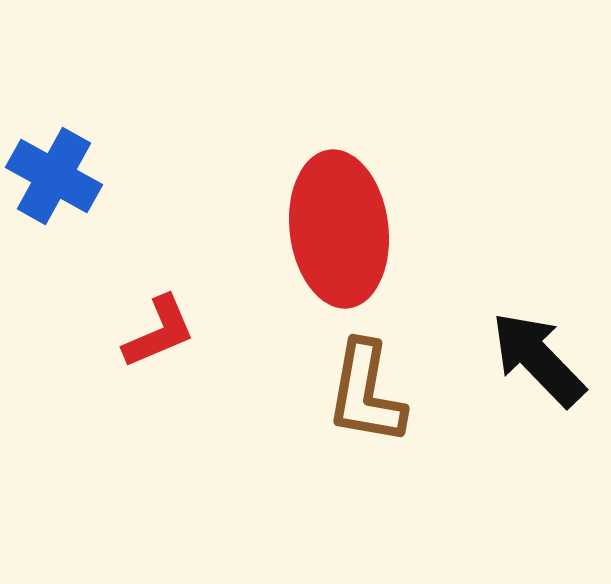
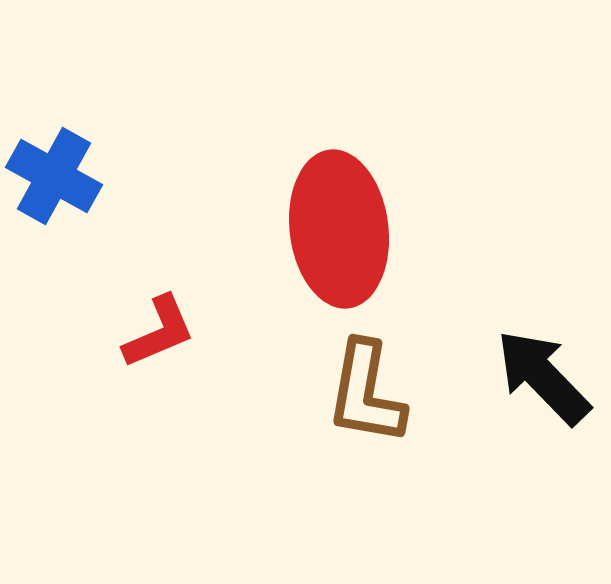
black arrow: moved 5 px right, 18 px down
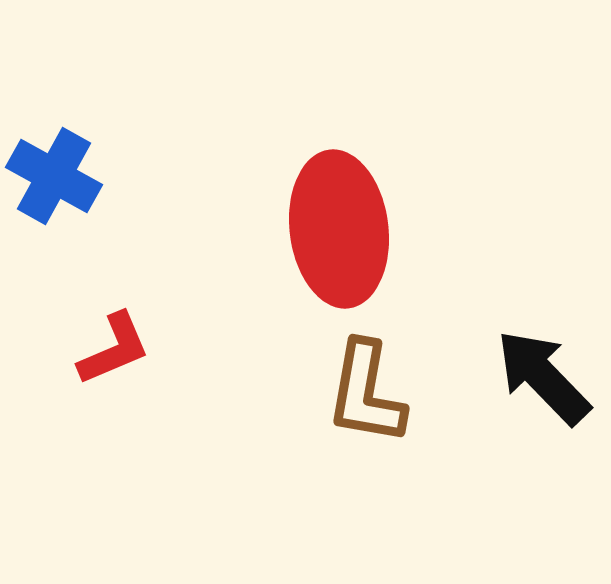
red L-shape: moved 45 px left, 17 px down
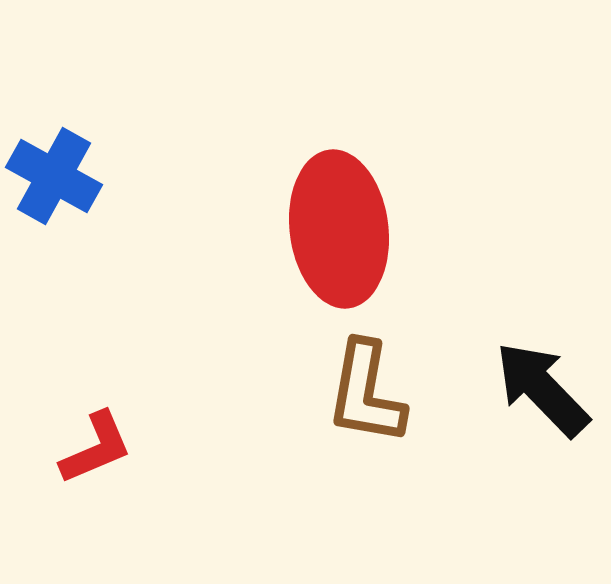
red L-shape: moved 18 px left, 99 px down
black arrow: moved 1 px left, 12 px down
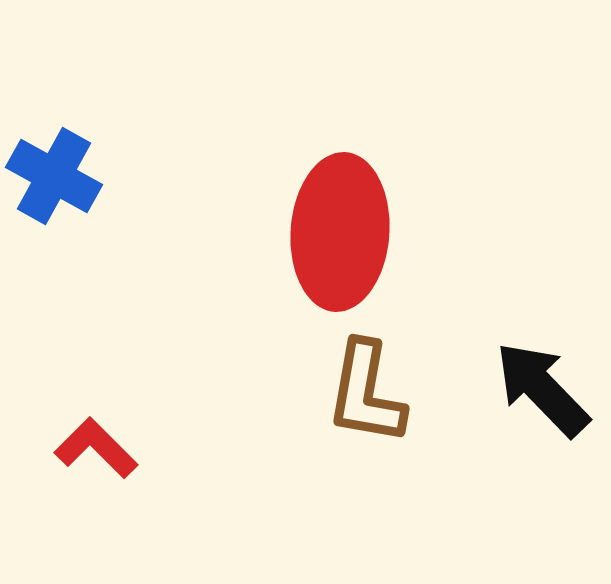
red ellipse: moved 1 px right, 3 px down; rotated 11 degrees clockwise
red L-shape: rotated 112 degrees counterclockwise
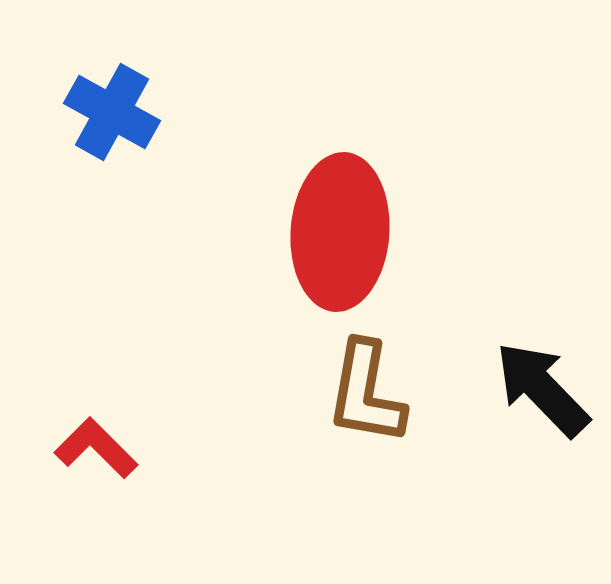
blue cross: moved 58 px right, 64 px up
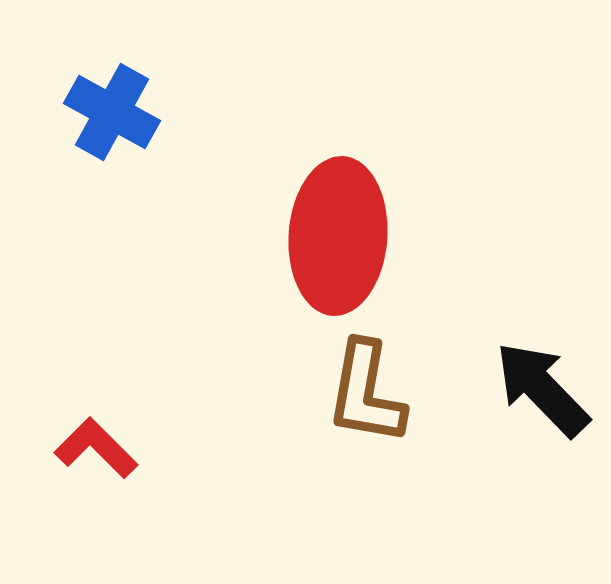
red ellipse: moved 2 px left, 4 px down
